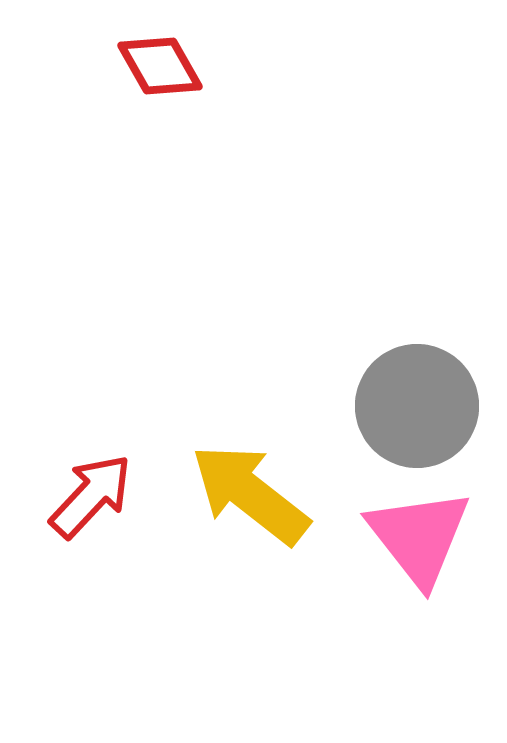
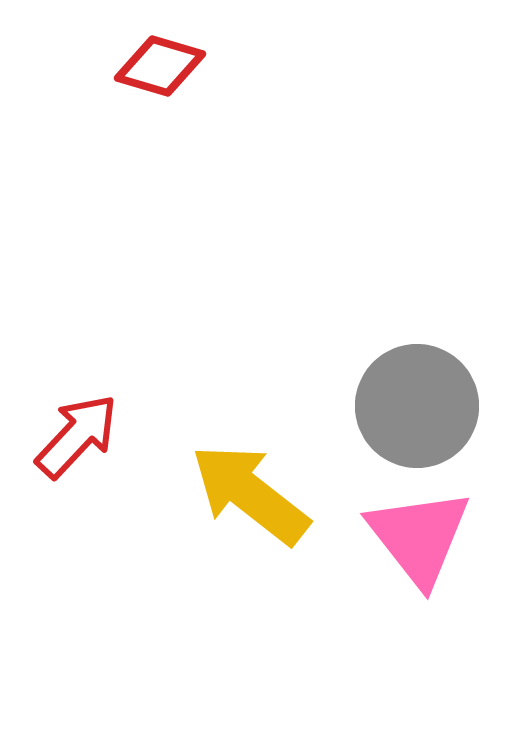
red diamond: rotated 44 degrees counterclockwise
red arrow: moved 14 px left, 60 px up
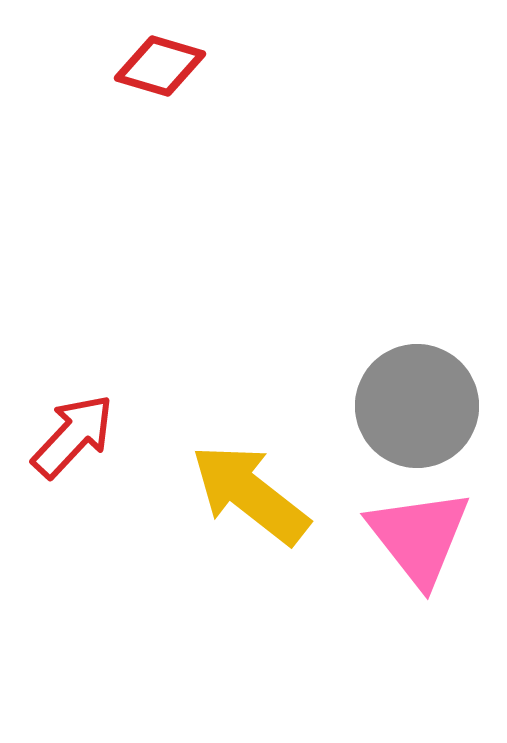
red arrow: moved 4 px left
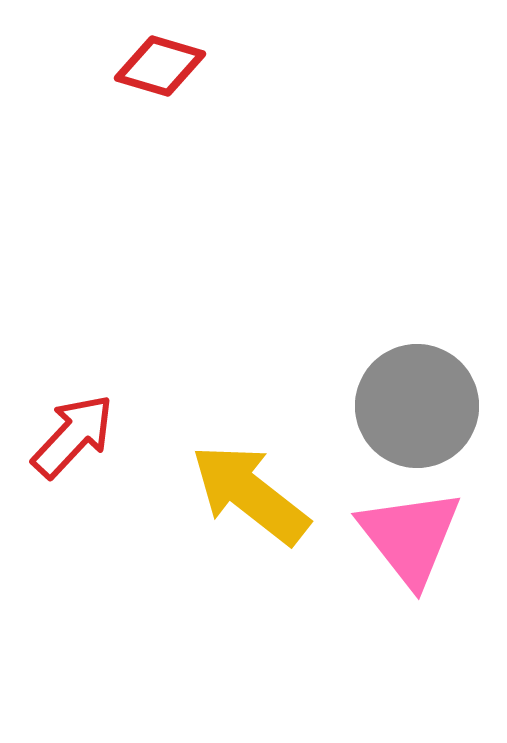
pink triangle: moved 9 px left
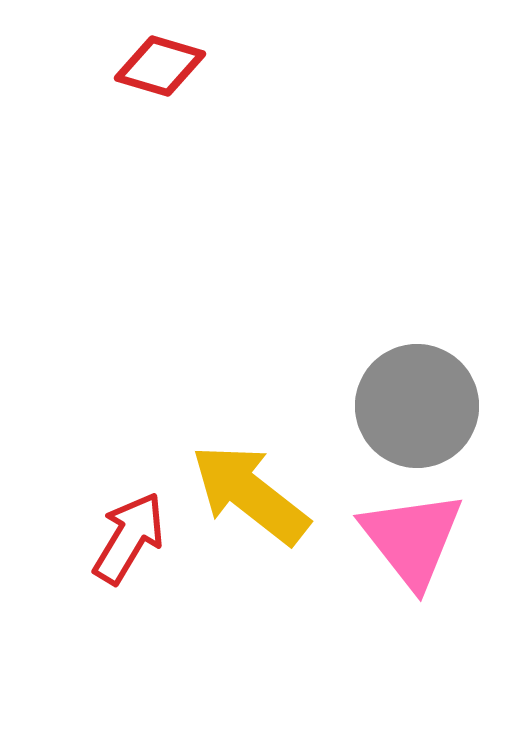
red arrow: moved 56 px right, 102 px down; rotated 12 degrees counterclockwise
pink triangle: moved 2 px right, 2 px down
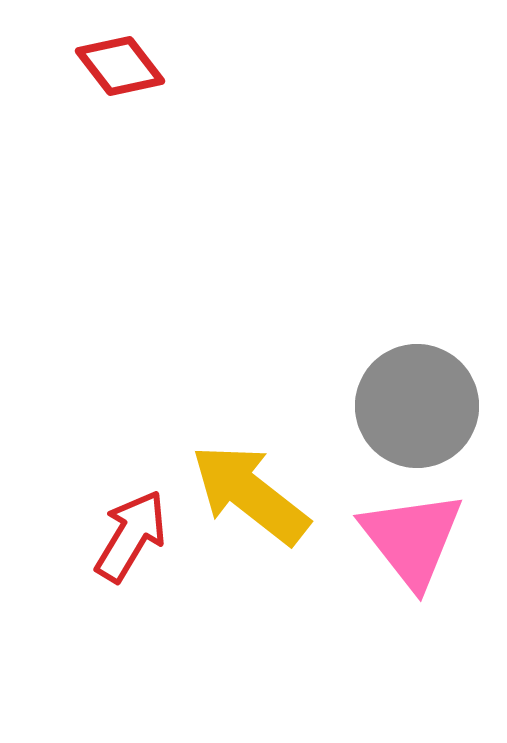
red diamond: moved 40 px left; rotated 36 degrees clockwise
red arrow: moved 2 px right, 2 px up
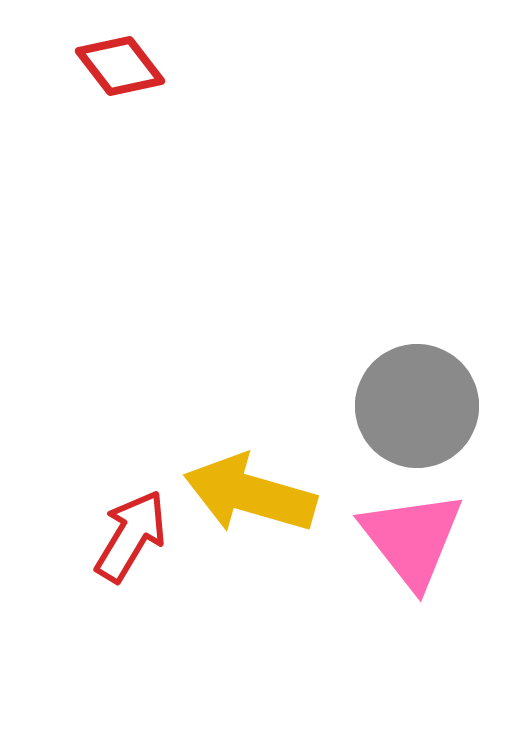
yellow arrow: rotated 22 degrees counterclockwise
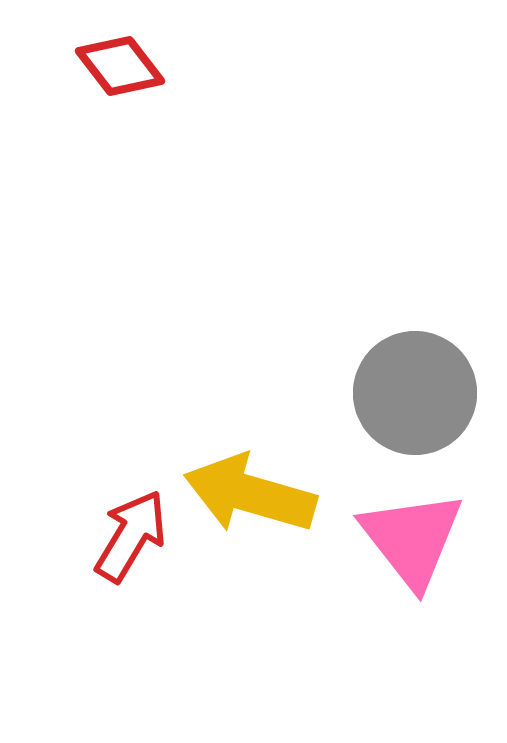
gray circle: moved 2 px left, 13 px up
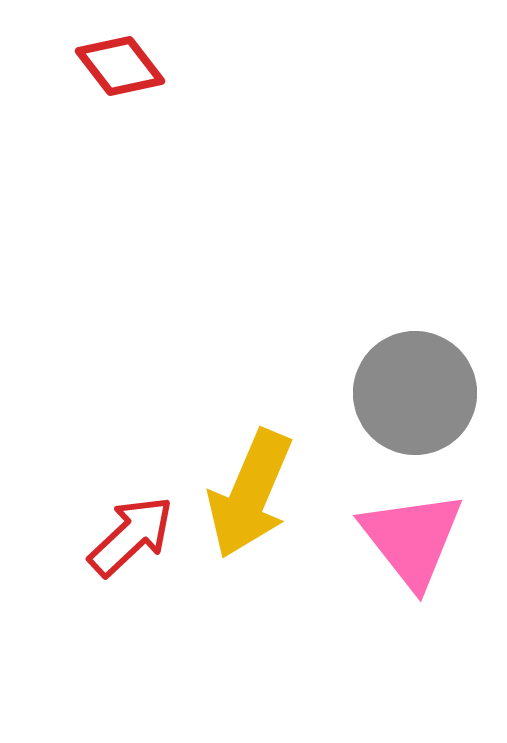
yellow arrow: rotated 83 degrees counterclockwise
red arrow: rotated 16 degrees clockwise
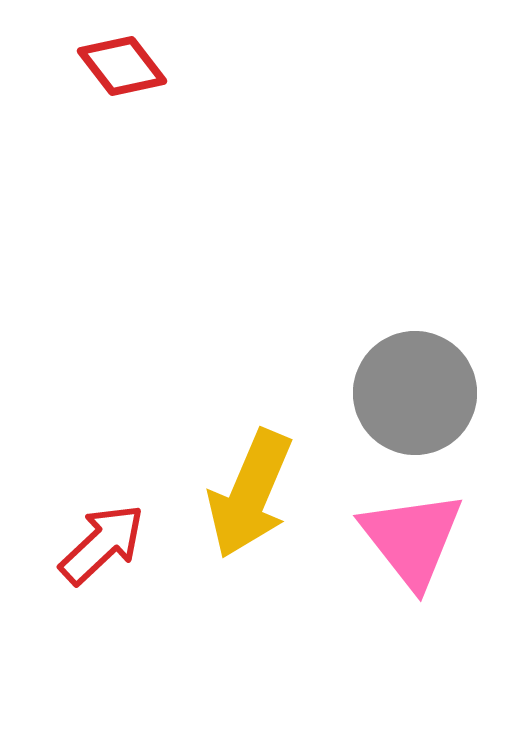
red diamond: moved 2 px right
red arrow: moved 29 px left, 8 px down
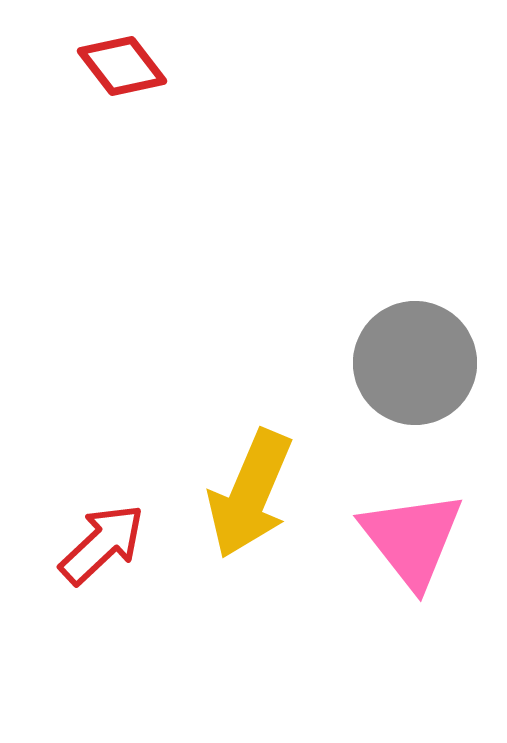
gray circle: moved 30 px up
